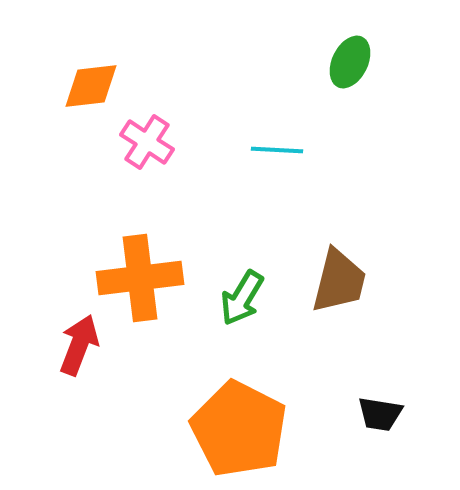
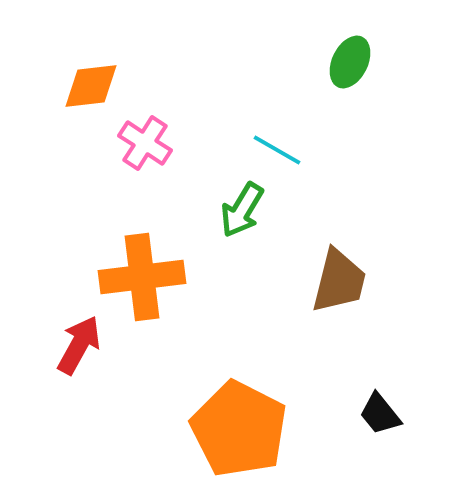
pink cross: moved 2 px left, 1 px down
cyan line: rotated 27 degrees clockwise
orange cross: moved 2 px right, 1 px up
green arrow: moved 88 px up
red arrow: rotated 8 degrees clockwise
black trapezoid: rotated 42 degrees clockwise
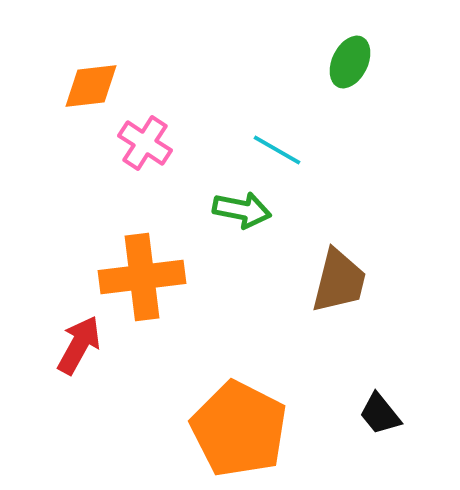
green arrow: rotated 110 degrees counterclockwise
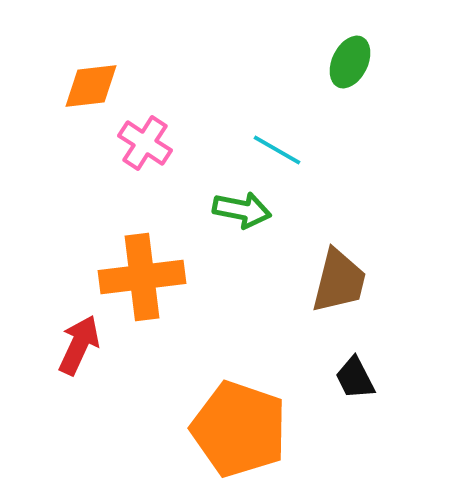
red arrow: rotated 4 degrees counterclockwise
black trapezoid: moved 25 px left, 36 px up; rotated 12 degrees clockwise
orange pentagon: rotated 8 degrees counterclockwise
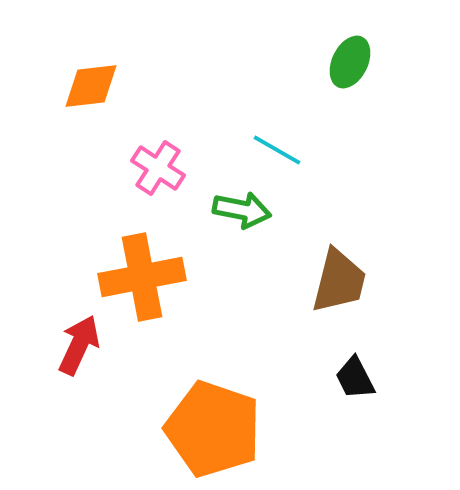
pink cross: moved 13 px right, 25 px down
orange cross: rotated 4 degrees counterclockwise
orange pentagon: moved 26 px left
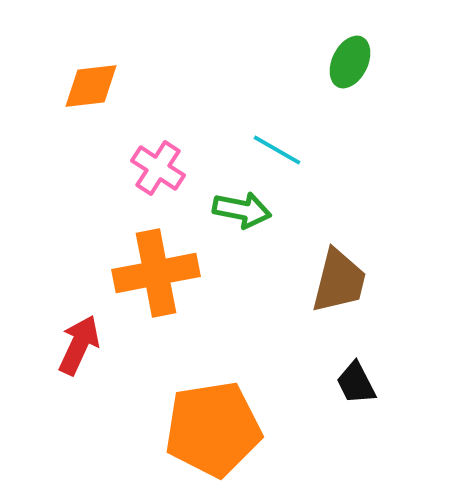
orange cross: moved 14 px right, 4 px up
black trapezoid: moved 1 px right, 5 px down
orange pentagon: rotated 28 degrees counterclockwise
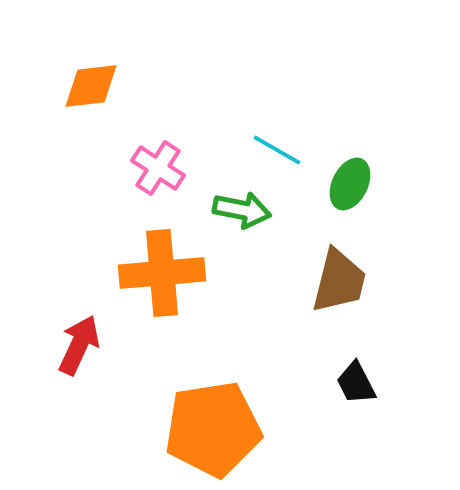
green ellipse: moved 122 px down
orange cross: moved 6 px right; rotated 6 degrees clockwise
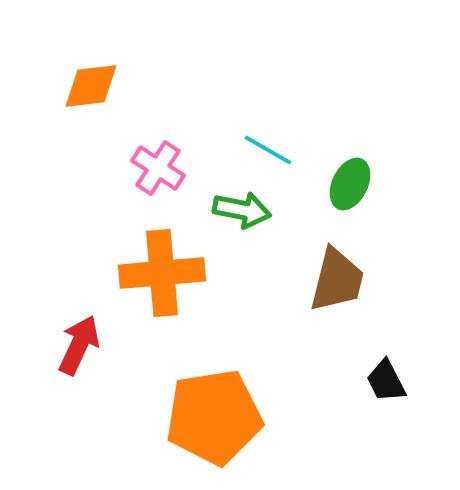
cyan line: moved 9 px left
brown trapezoid: moved 2 px left, 1 px up
black trapezoid: moved 30 px right, 2 px up
orange pentagon: moved 1 px right, 12 px up
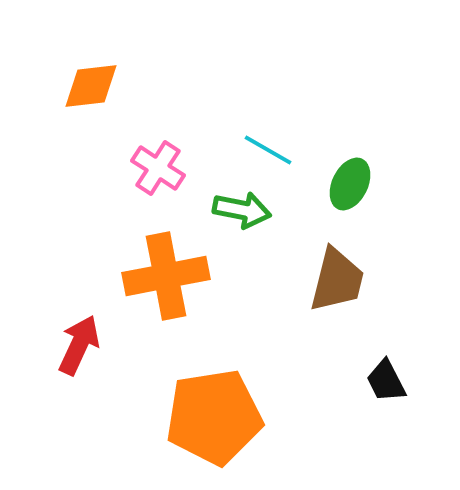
orange cross: moved 4 px right, 3 px down; rotated 6 degrees counterclockwise
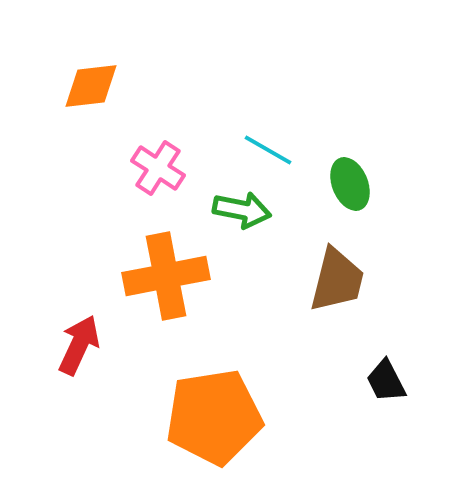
green ellipse: rotated 48 degrees counterclockwise
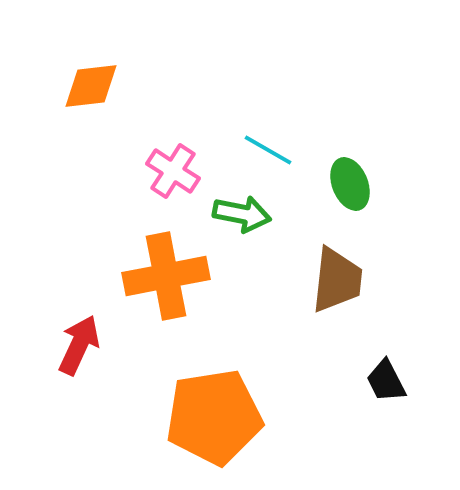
pink cross: moved 15 px right, 3 px down
green arrow: moved 4 px down
brown trapezoid: rotated 8 degrees counterclockwise
